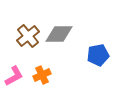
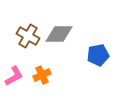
brown cross: rotated 20 degrees counterclockwise
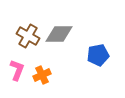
pink L-shape: moved 3 px right, 6 px up; rotated 40 degrees counterclockwise
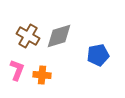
gray diamond: moved 2 px down; rotated 16 degrees counterclockwise
orange cross: rotated 30 degrees clockwise
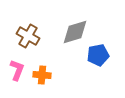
gray diamond: moved 16 px right, 4 px up
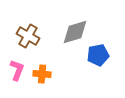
orange cross: moved 1 px up
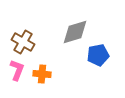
brown cross: moved 5 px left, 6 px down
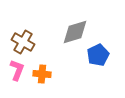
blue pentagon: rotated 15 degrees counterclockwise
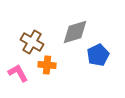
brown cross: moved 9 px right
pink L-shape: moved 1 px right, 3 px down; rotated 50 degrees counterclockwise
orange cross: moved 5 px right, 9 px up
